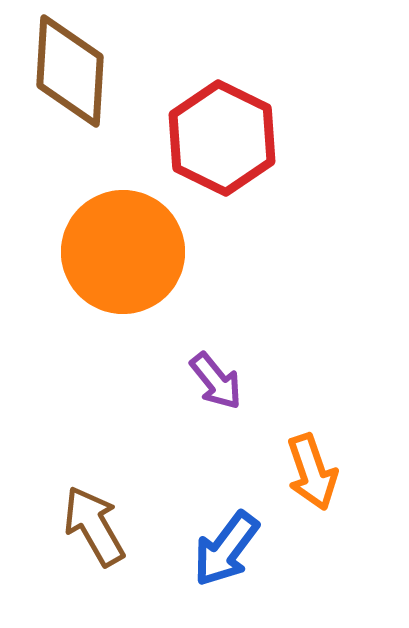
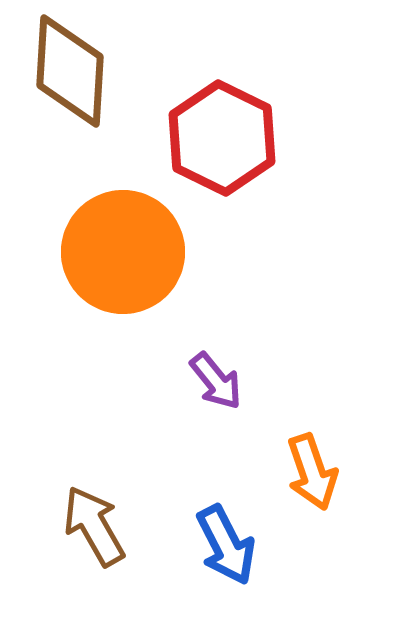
blue arrow: moved 4 px up; rotated 64 degrees counterclockwise
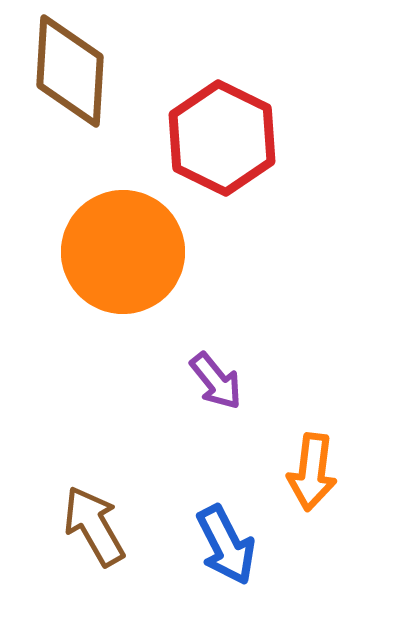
orange arrow: rotated 26 degrees clockwise
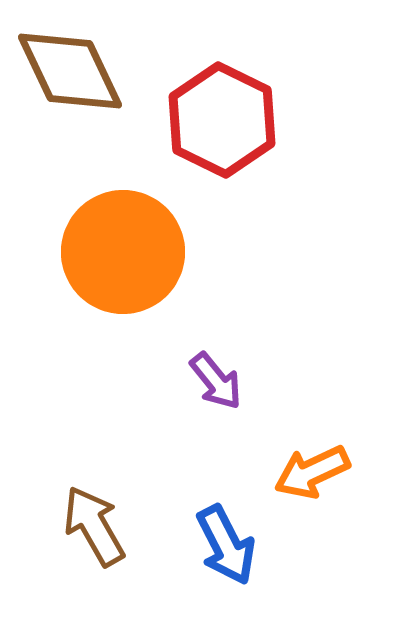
brown diamond: rotated 29 degrees counterclockwise
red hexagon: moved 18 px up
orange arrow: rotated 58 degrees clockwise
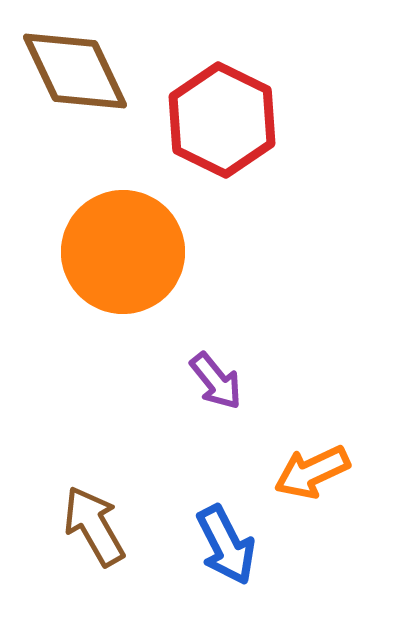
brown diamond: moved 5 px right
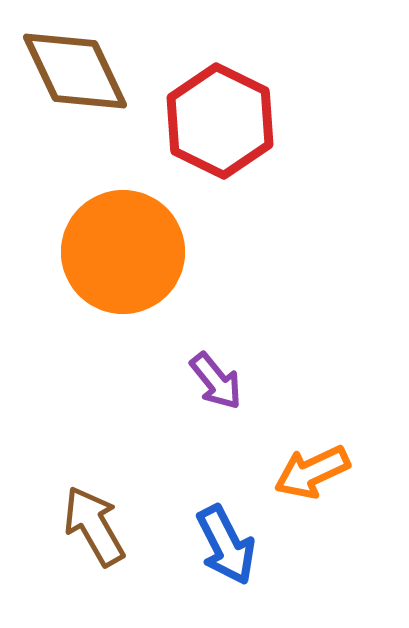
red hexagon: moved 2 px left, 1 px down
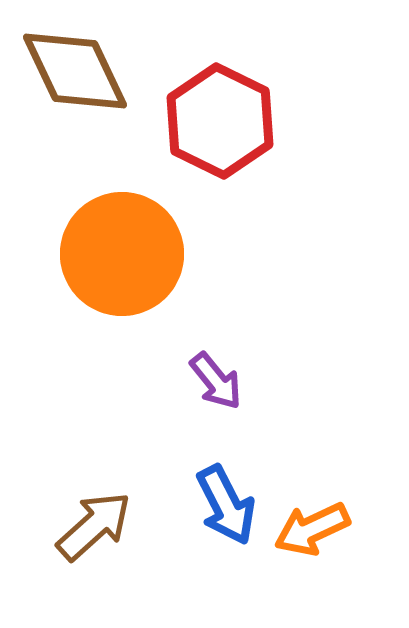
orange circle: moved 1 px left, 2 px down
orange arrow: moved 57 px down
brown arrow: rotated 78 degrees clockwise
blue arrow: moved 40 px up
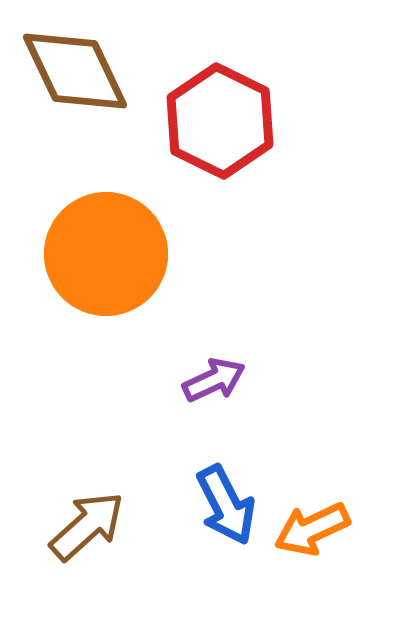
orange circle: moved 16 px left
purple arrow: moved 2 px left, 1 px up; rotated 76 degrees counterclockwise
brown arrow: moved 7 px left
